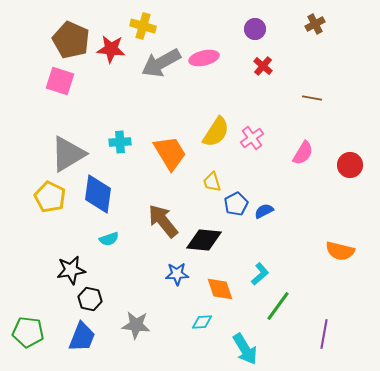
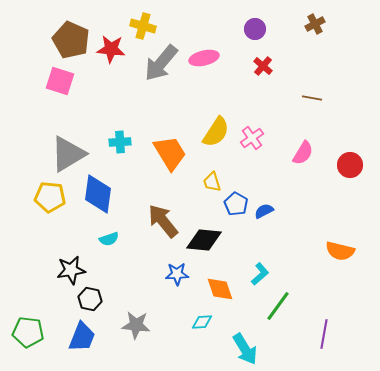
gray arrow: rotated 21 degrees counterclockwise
yellow pentagon: rotated 20 degrees counterclockwise
blue pentagon: rotated 15 degrees counterclockwise
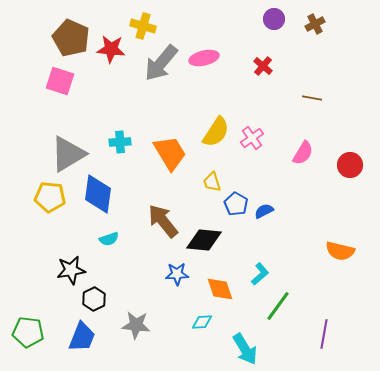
purple circle: moved 19 px right, 10 px up
brown pentagon: moved 2 px up
black hexagon: moved 4 px right; rotated 20 degrees clockwise
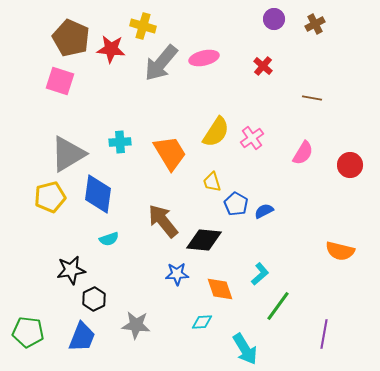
yellow pentagon: rotated 20 degrees counterclockwise
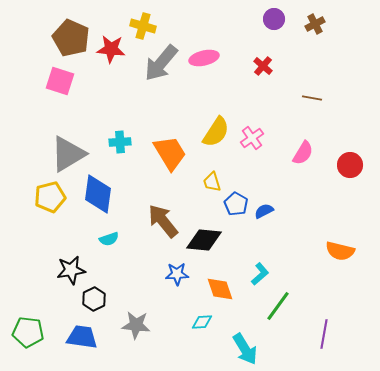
blue trapezoid: rotated 104 degrees counterclockwise
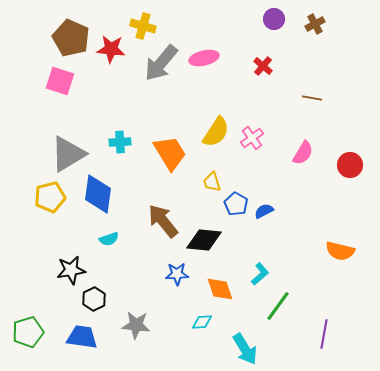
green pentagon: rotated 24 degrees counterclockwise
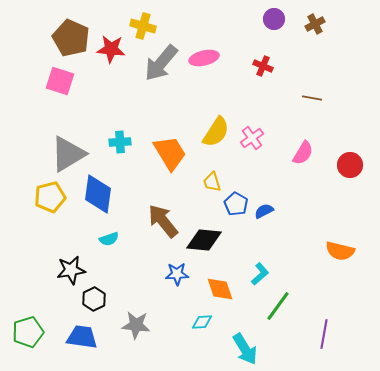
red cross: rotated 18 degrees counterclockwise
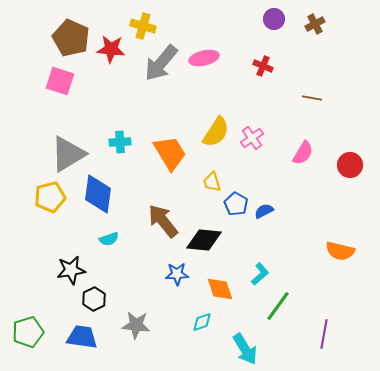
cyan diamond: rotated 15 degrees counterclockwise
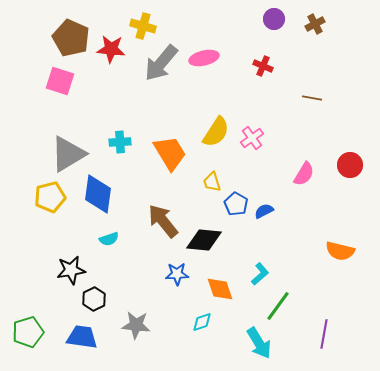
pink semicircle: moved 1 px right, 21 px down
cyan arrow: moved 14 px right, 6 px up
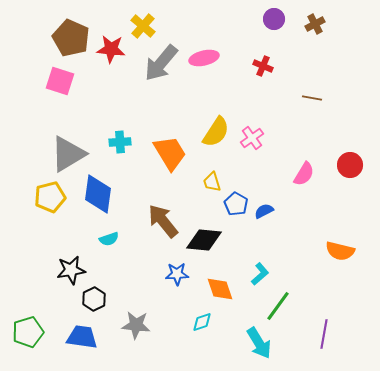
yellow cross: rotated 25 degrees clockwise
